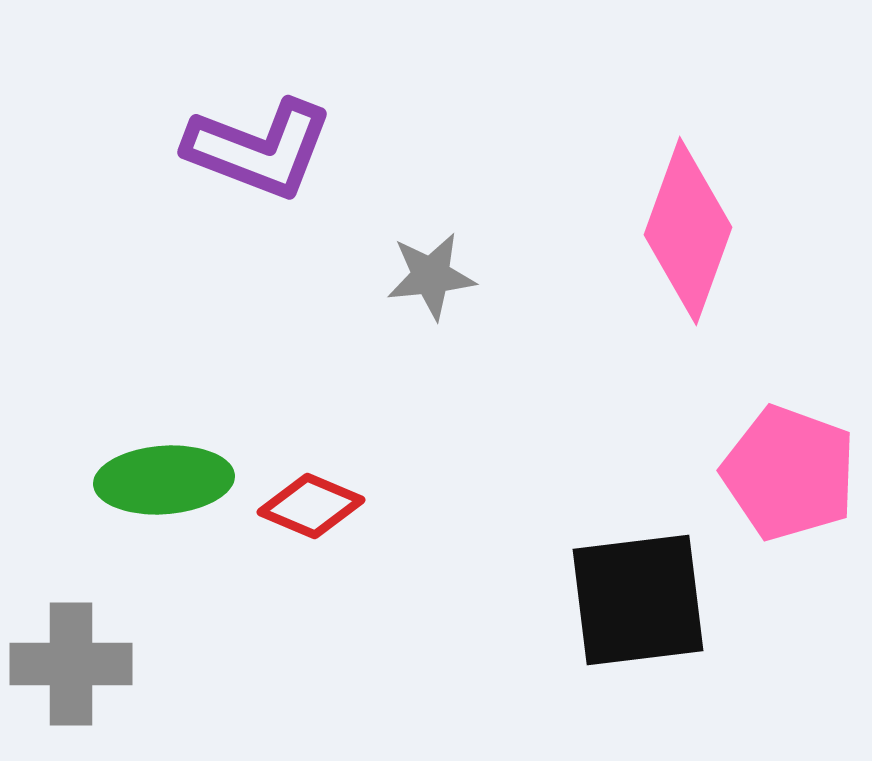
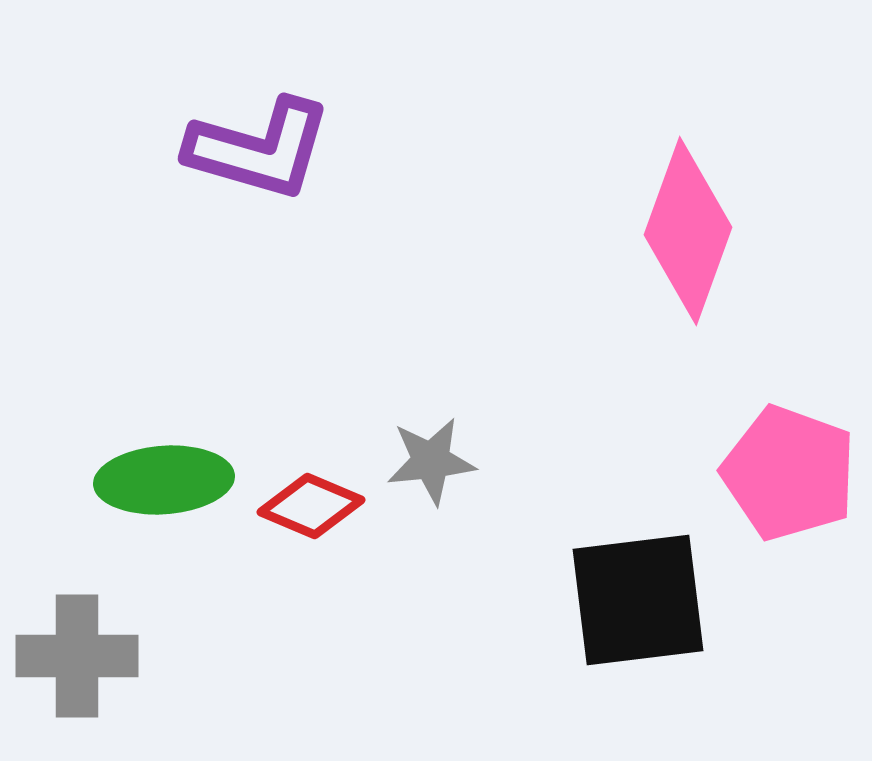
purple L-shape: rotated 5 degrees counterclockwise
gray star: moved 185 px down
gray cross: moved 6 px right, 8 px up
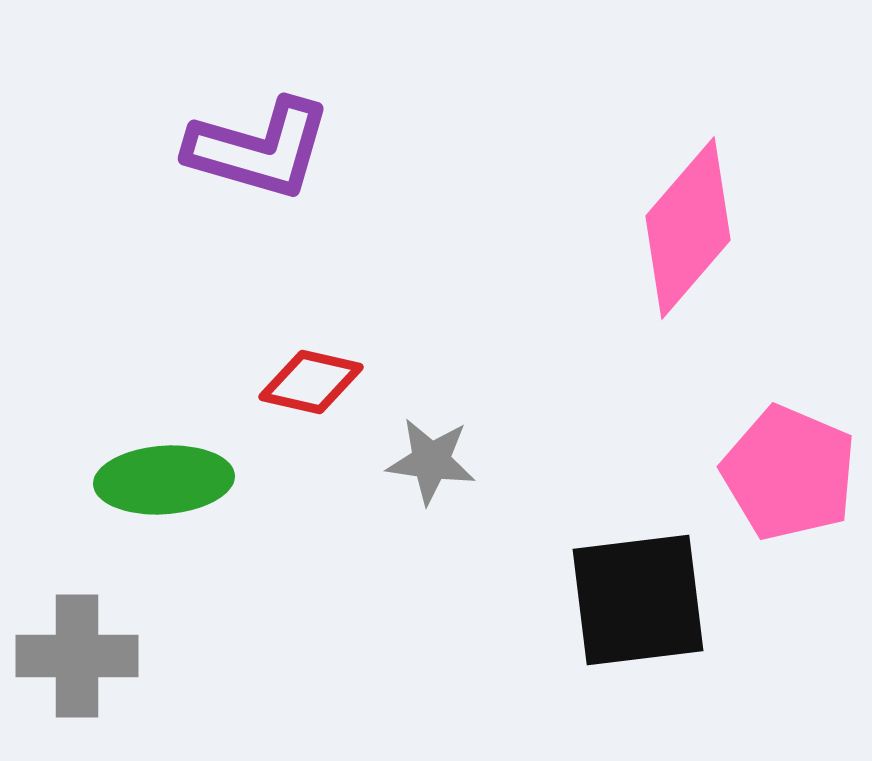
pink diamond: moved 3 px up; rotated 21 degrees clockwise
gray star: rotated 14 degrees clockwise
pink pentagon: rotated 3 degrees clockwise
red diamond: moved 124 px up; rotated 10 degrees counterclockwise
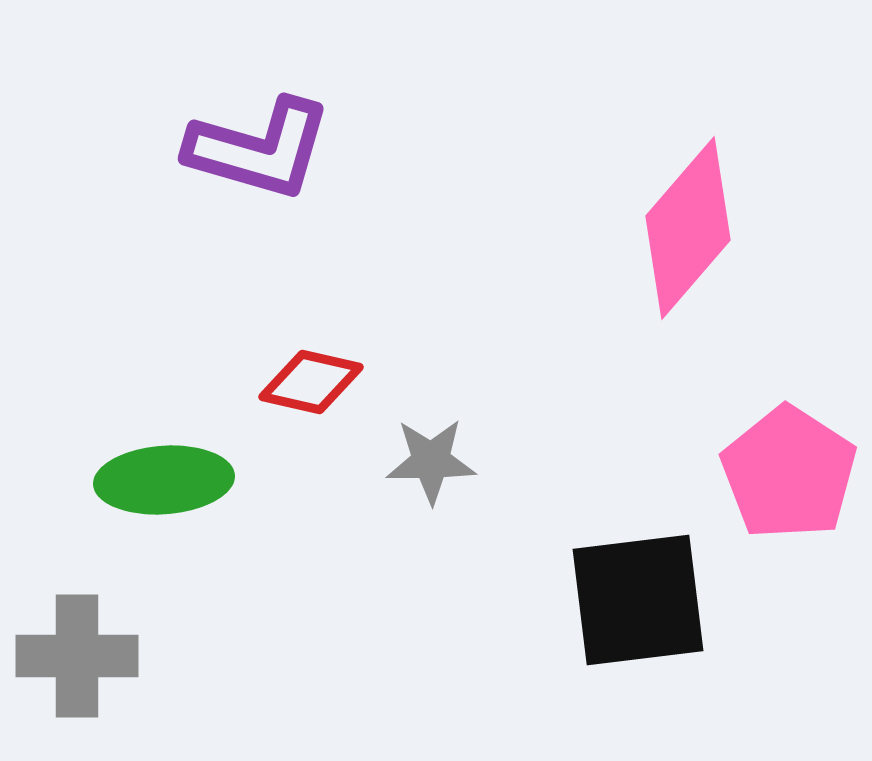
gray star: rotated 8 degrees counterclockwise
pink pentagon: rotated 10 degrees clockwise
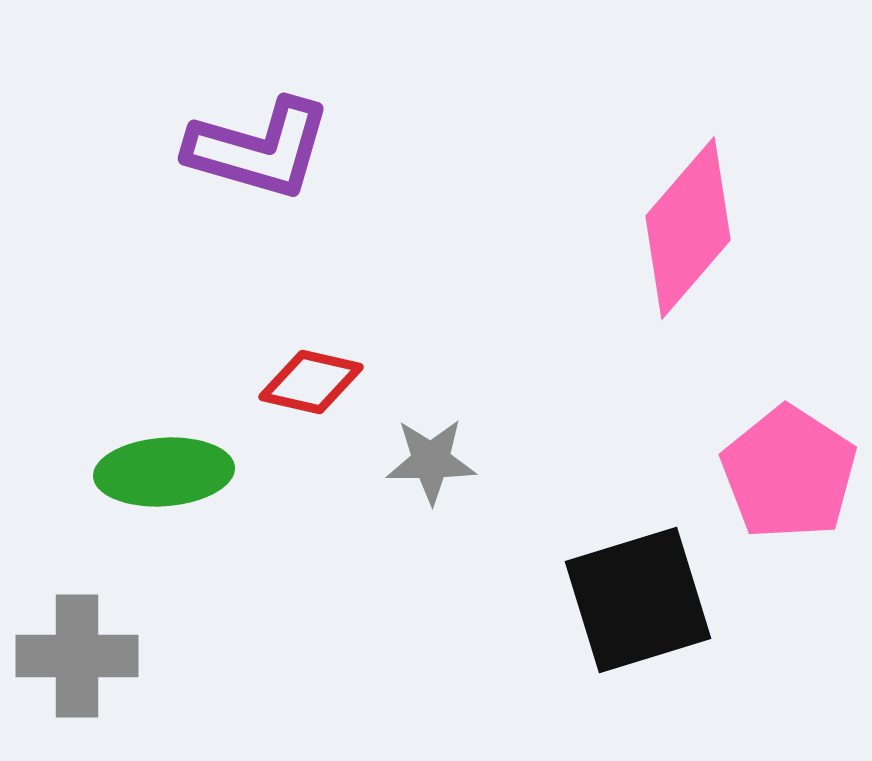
green ellipse: moved 8 px up
black square: rotated 10 degrees counterclockwise
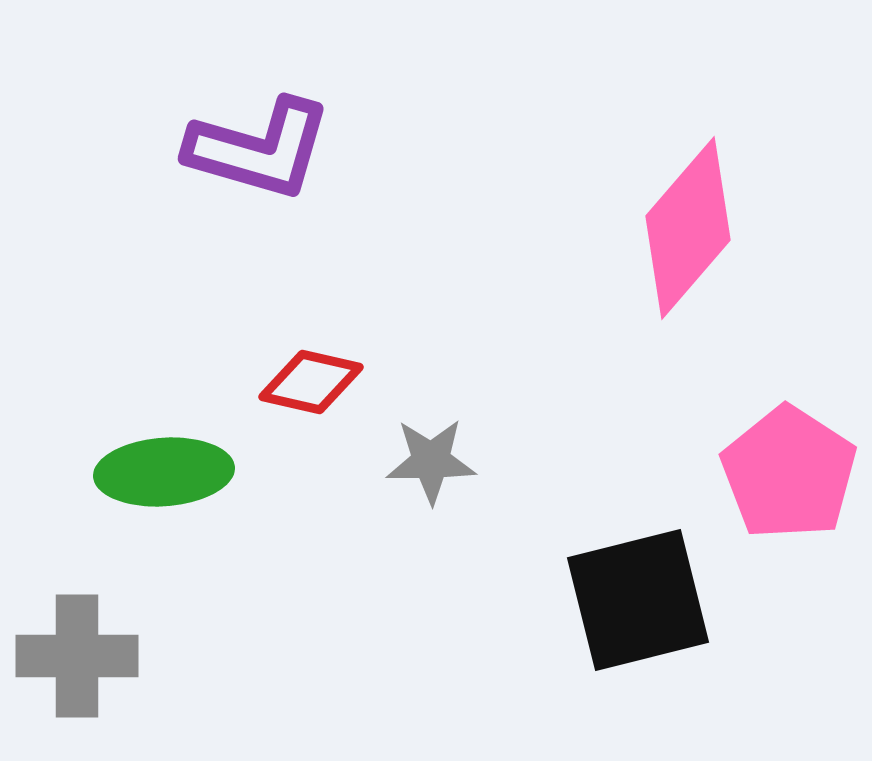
black square: rotated 3 degrees clockwise
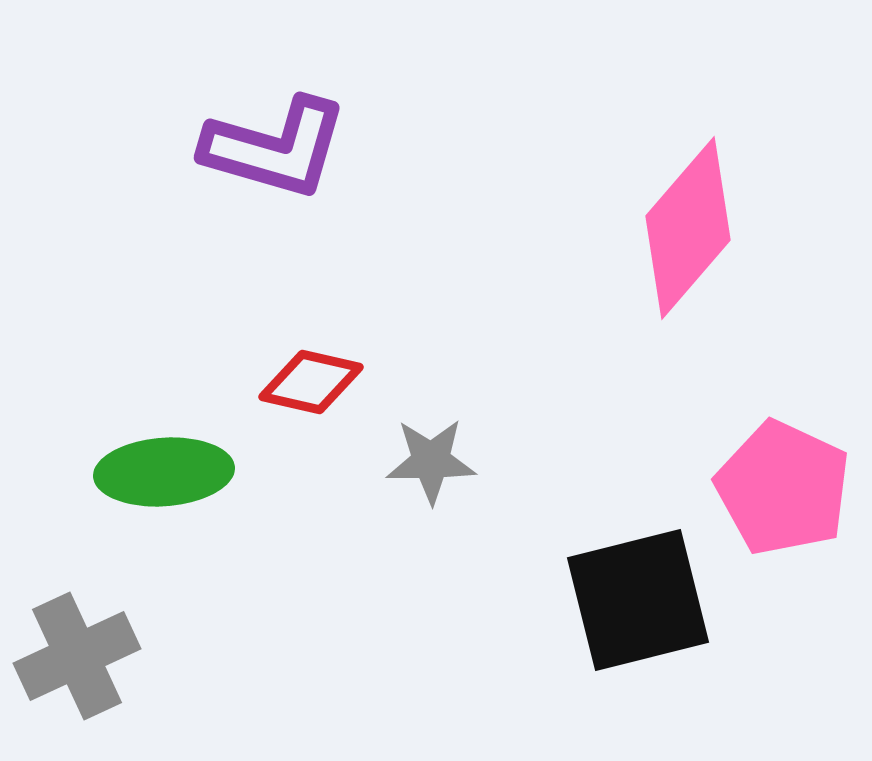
purple L-shape: moved 16 px right, 1 px up
pink pentagon: moved 6 px left, 15 px down; rotated 8 degrees counterclockwise
gray cross: rotated 25 degrees counterclockwise
